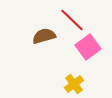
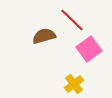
pink square: moved 1 px right, 2 px down
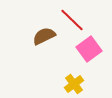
brown semicircle: rotated 10 degrees counterclockwise
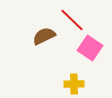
pink square: moved 1 px right, 1 px up; rotated 20 degrees counterclockwise
yellow cross: rotated 36 degrees clockwise
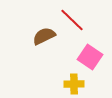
pink square: moved 9 px down
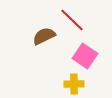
pink square: moved 5 px left, 1 px up
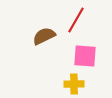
red line: moved 4 px right; rotated 76 degrees clockwise
pink square: rotated 30 degrees counterclockwise
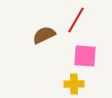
brown semicircle: moved 1 px up
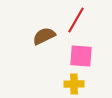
brown semicircle: moved 1 px down
pink square: moved 4 px left
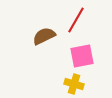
pink square: moved 1 px right; rotated 15 degrees counterclockwise
yellow cross: rotated 18 degrees clockwise
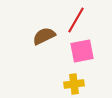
pink square: moved 5 px up
yellow cross: rotated 24 degrees counterclockwise
